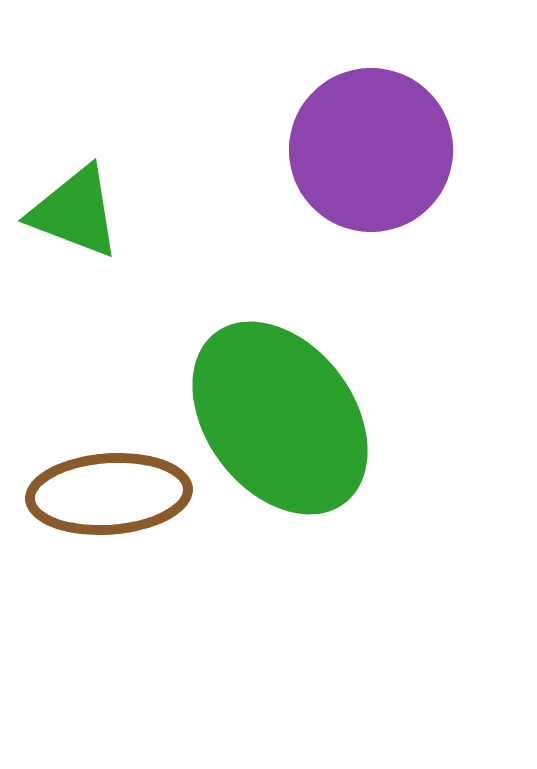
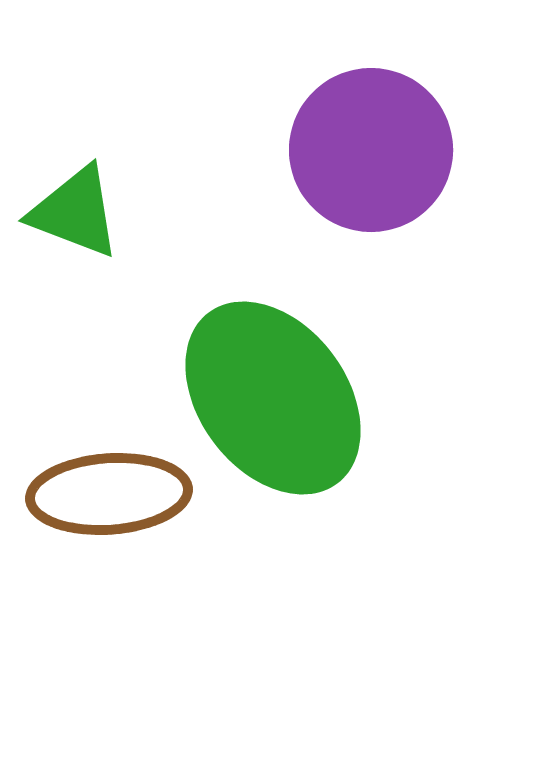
green ellipse: moved 7 px left, 20 px up
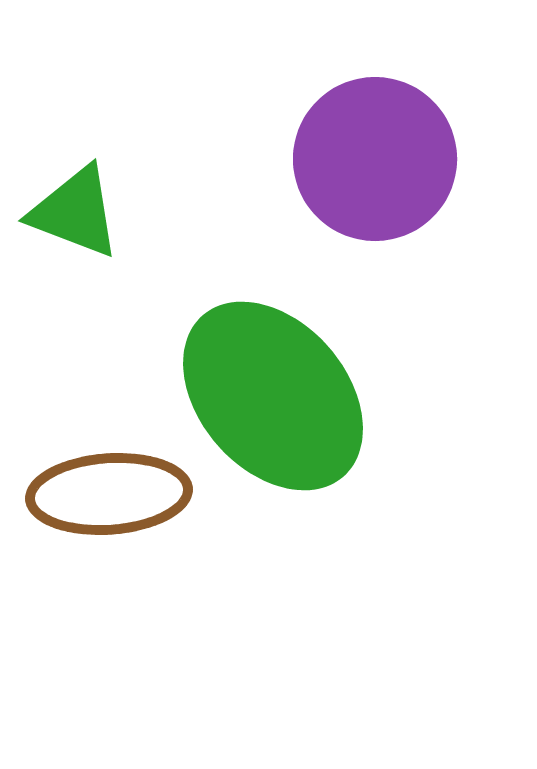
purple circle: moved 4 px right, 9 px down
green ellipse: moved 2 px up; rotated 4 degrees counterclockwise
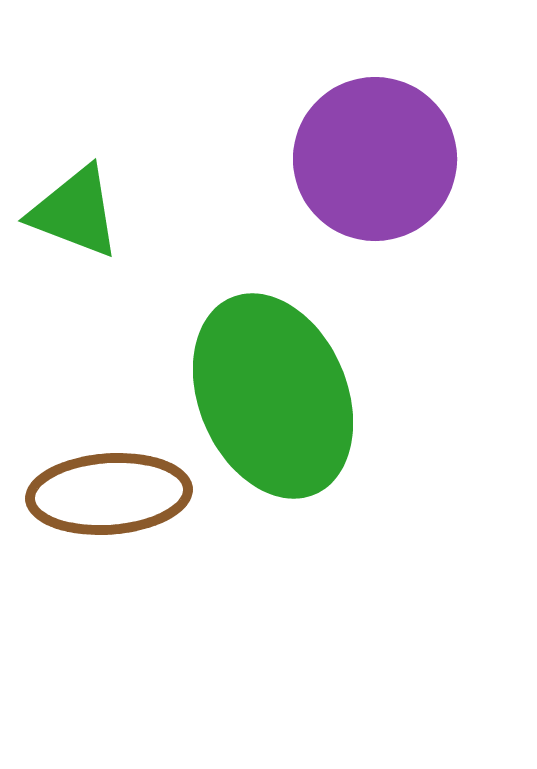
green ellipse: rotated 18 degrees clockwise
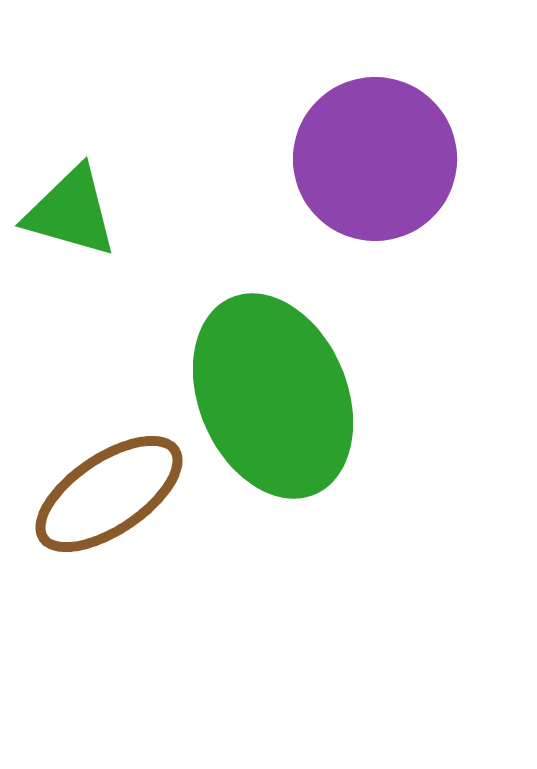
green triangle: moved 4 px left; rotated 5 degrees counterclockwise
brown ellipse: rotated 30 degrees counterclockwise
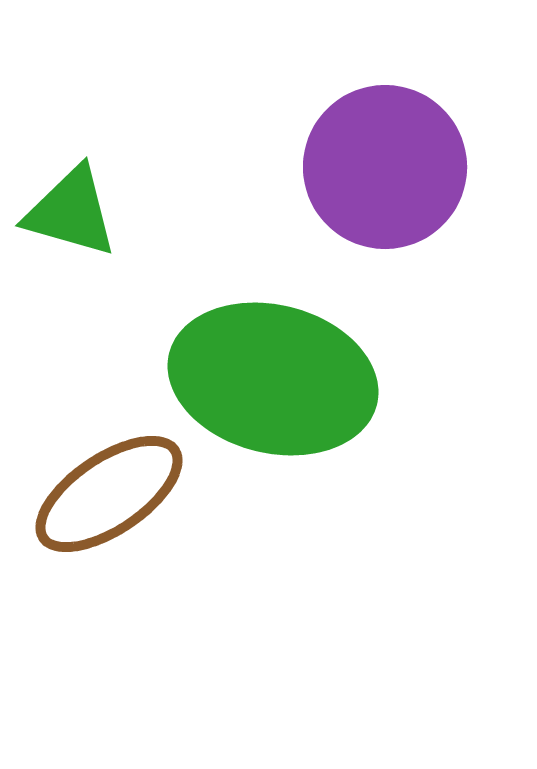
purple circle: moved 10 px right, 8 px down
green ellipse: moved 17 px up; rotated 53 degrees counterclockwise
